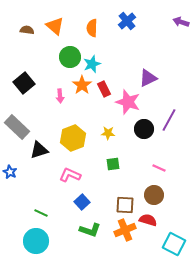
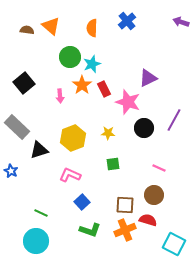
orange triangle: moved 4 px left
purple line: moved 5 px right
black circle: moved 1 px up
blue star: moved 1 px right, 1 px up
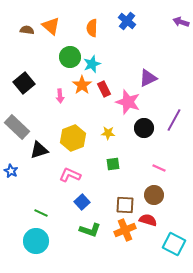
blue cross: rotated 12 degrees counterclockwise
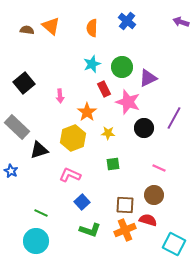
green circle: moved 52 px right, 10 px down
orange star: moved 5 px right, 27 px down
purple line: moved 2 px up
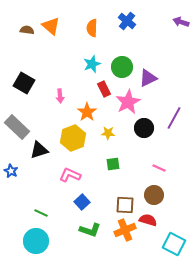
black square: rotated 20 degrees counterclockwise
pink star: rotated 25 degrees clockwise
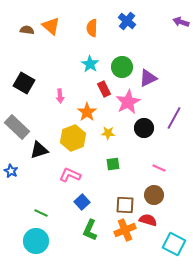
cyan star: moved 2 px left; rotated 18 degrees counterclockwise
green L-shape: rotated 95 degrees clockwise
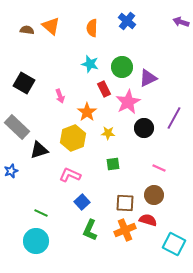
cyan star: rotated 18 degrees counterclockwise
pink arrow: rotated 16 degrees counterclockwise
blue star: rotated 24 degrees clockwise
brown square: moved 2 px up
